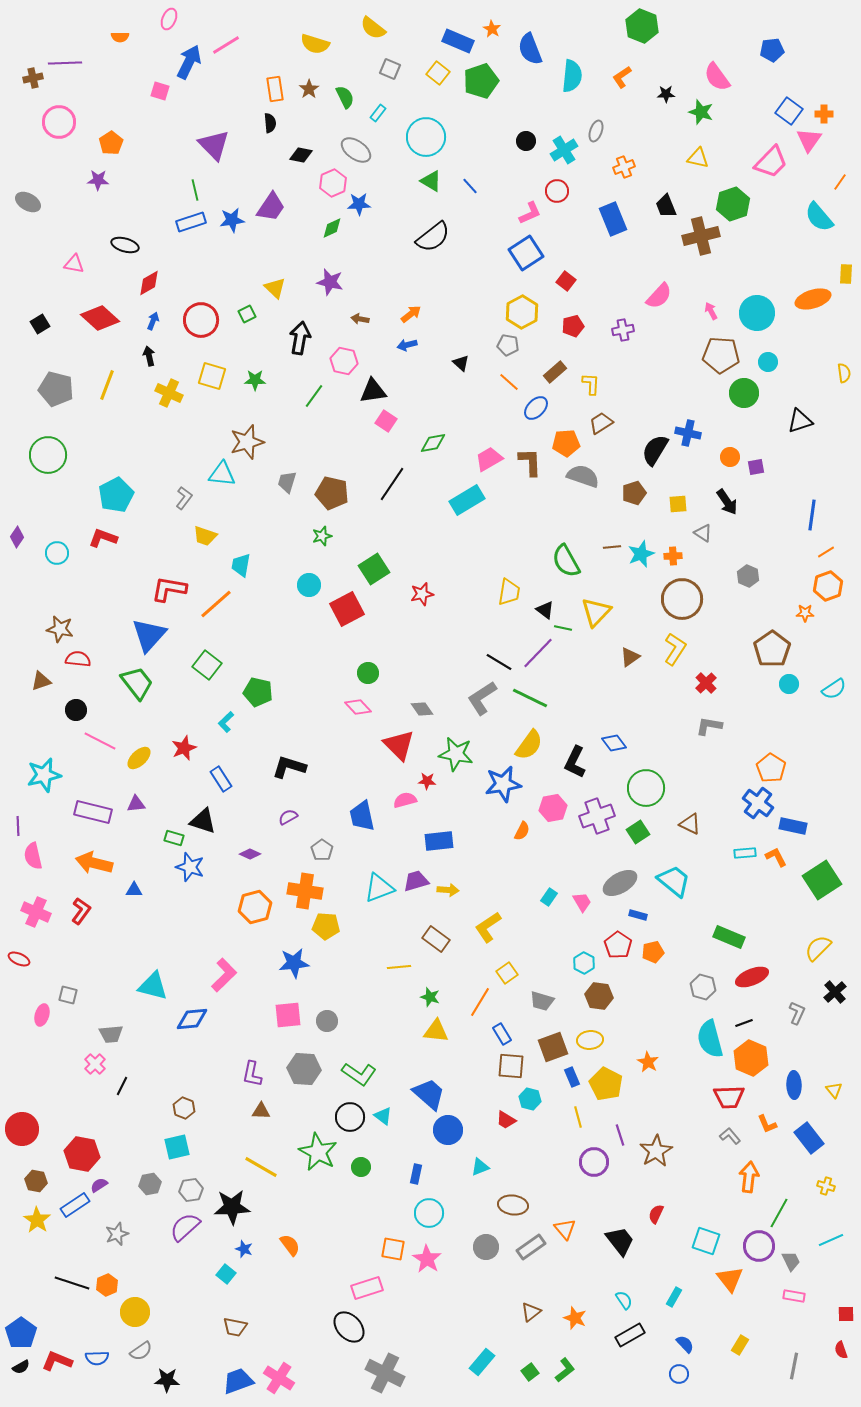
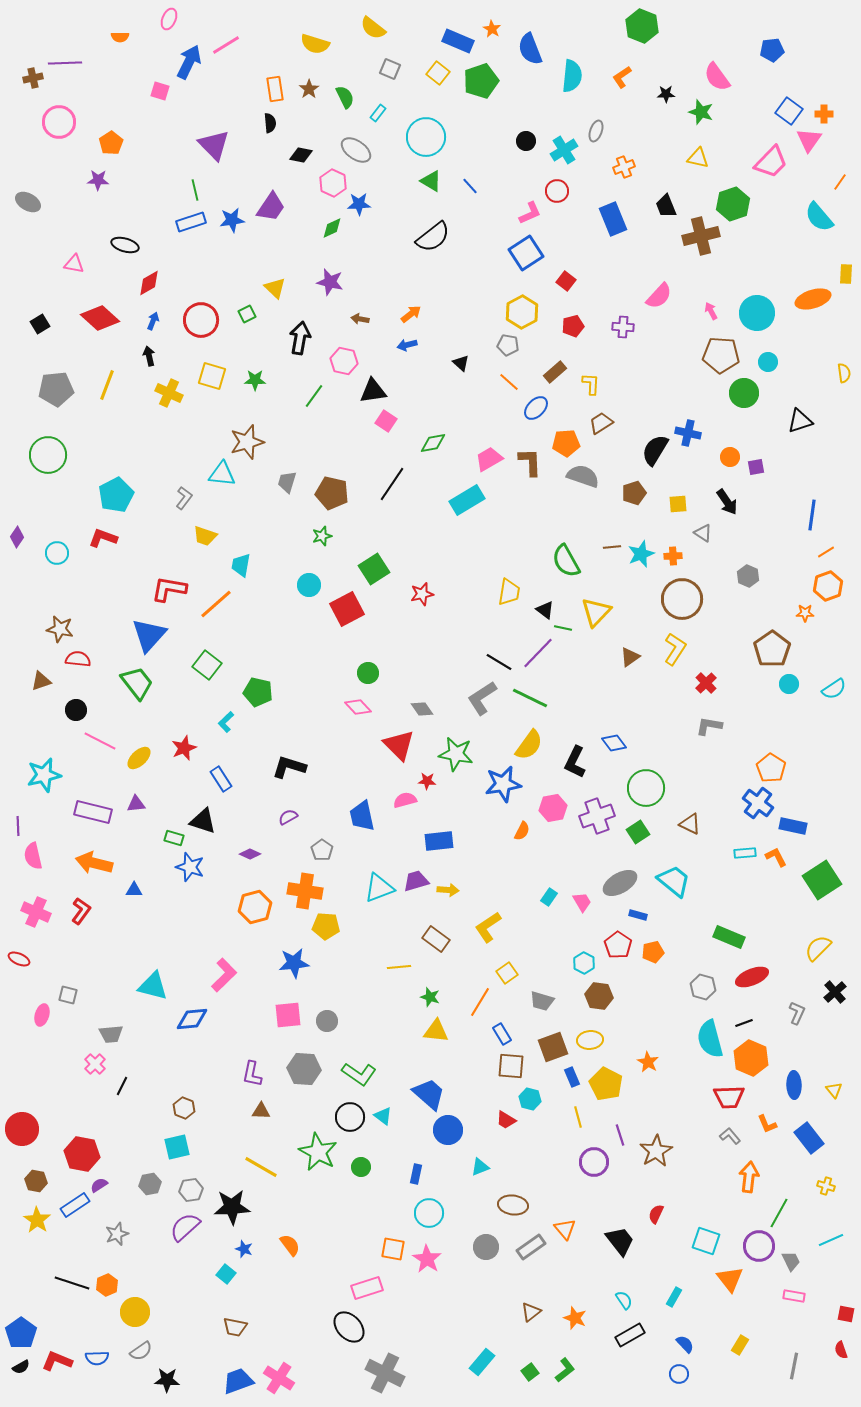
pink hexagon at (333, 183): rotated 12 degrees counterclockwise
purple cross at (623, 330): moved 3 px up; rotated 15 degrees clockwise
gray pentagon at (56, 389): rotated 20 degrees counterclockwise
red square at (846, 1314): rotated 12 degrees clockwise
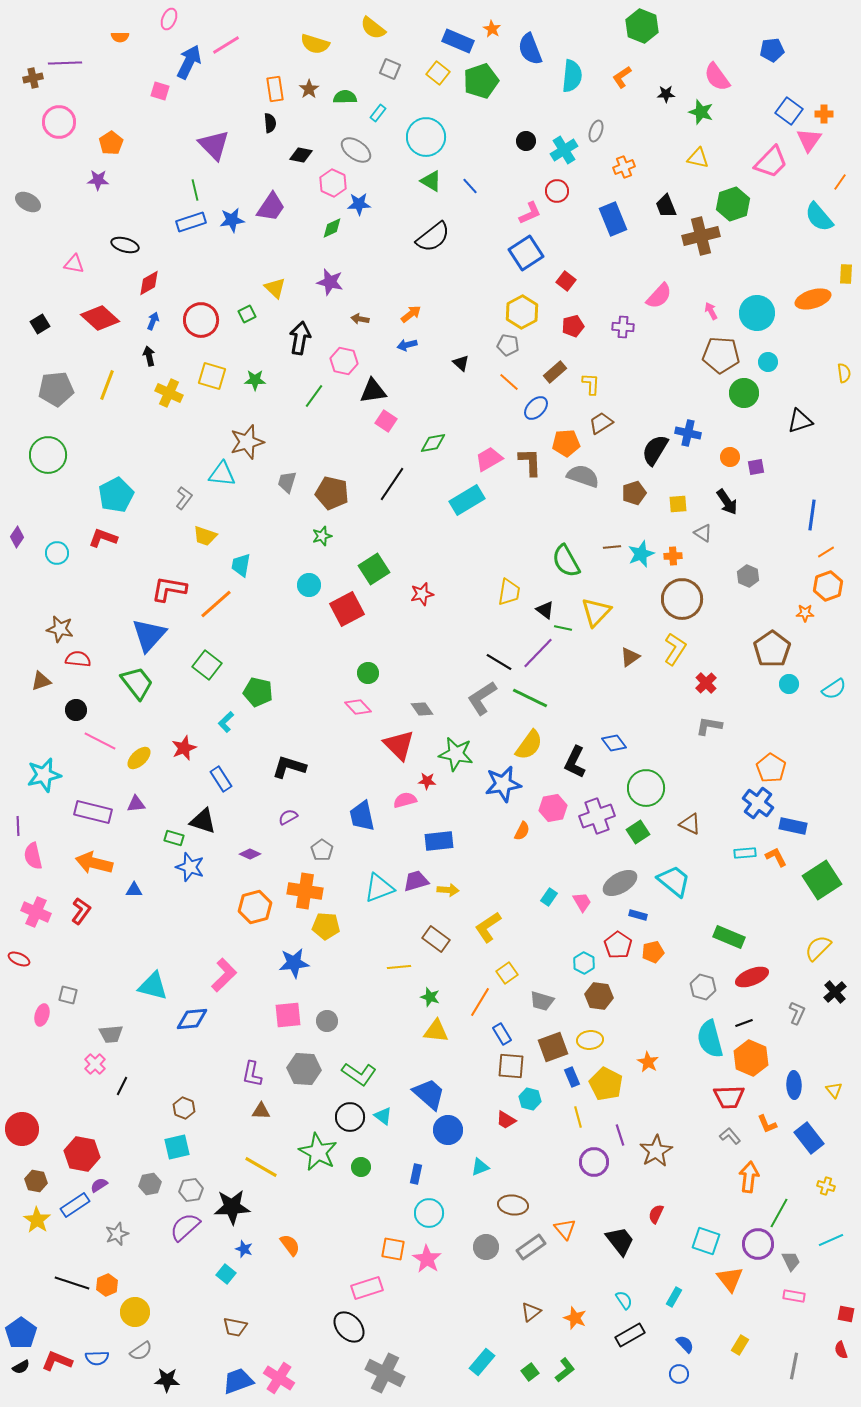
green semicircle at (345, 97): rotated 65 degrees counterclockwise
purple circle at (759, 1246): moved 1 px left, 2 px up
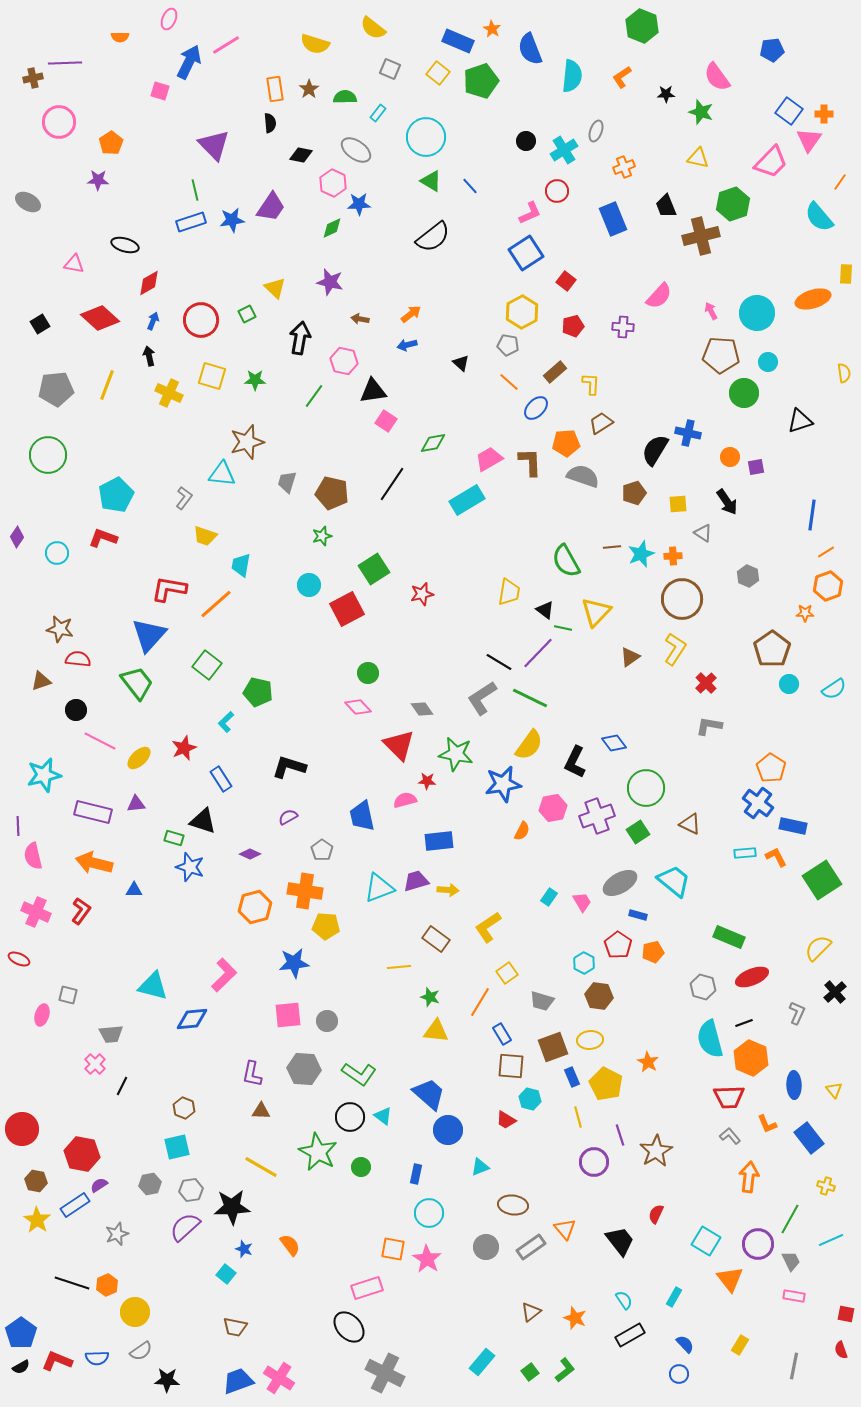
green line at (779, 1213): moved 11 px right, 6 px down
cyan square at (706, 1241): rotated 12 degrees clockwise
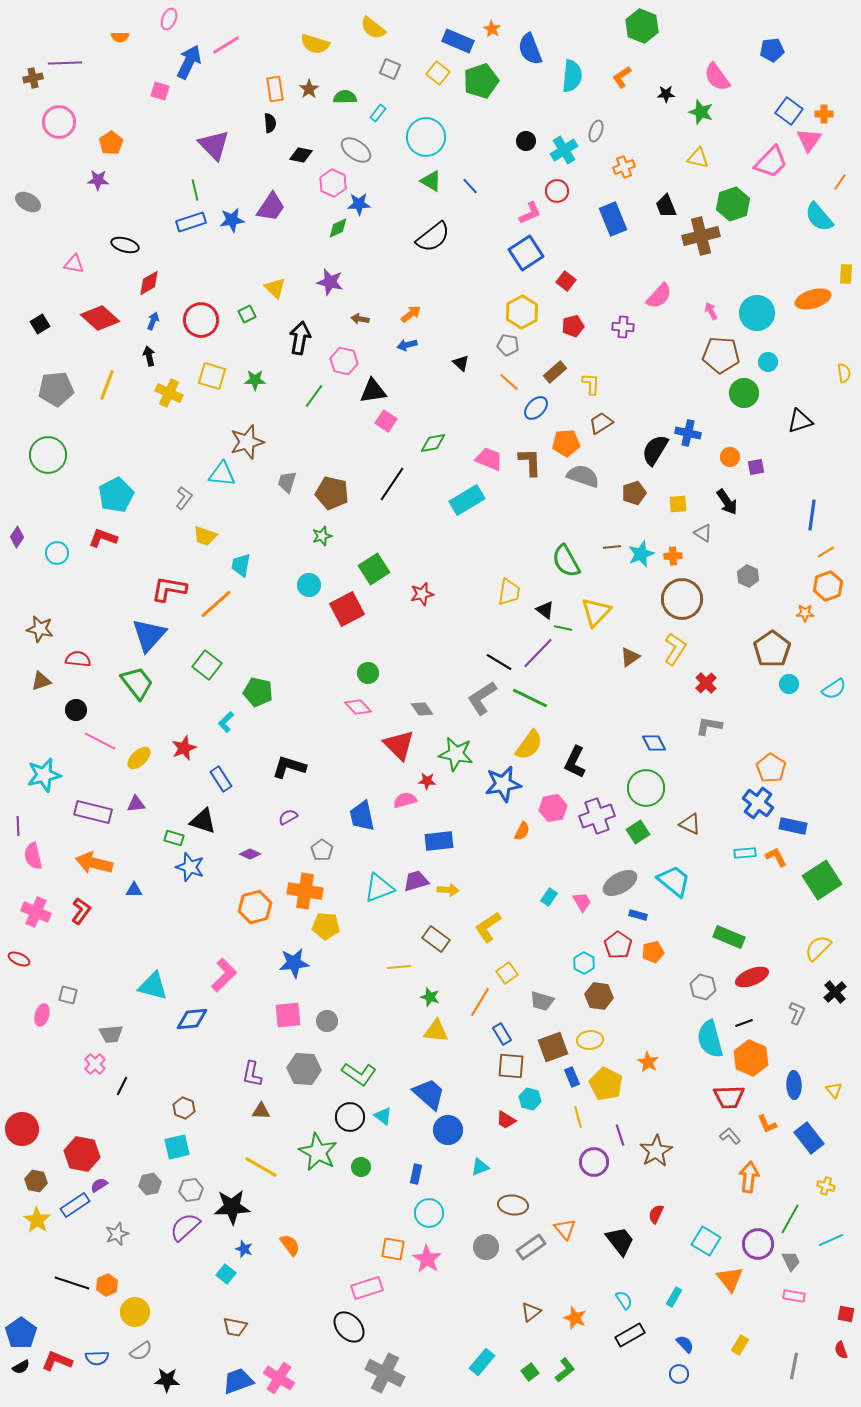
green diamond at (332, 228): moved 6 px right
pink trapezoid at (489, 459): rotated 52 degrees clockwise
brown star at (60, 629): moved 20 px left
blue diamond at (614, 743): moved 40 px right; rotated 10 degrees clockwise
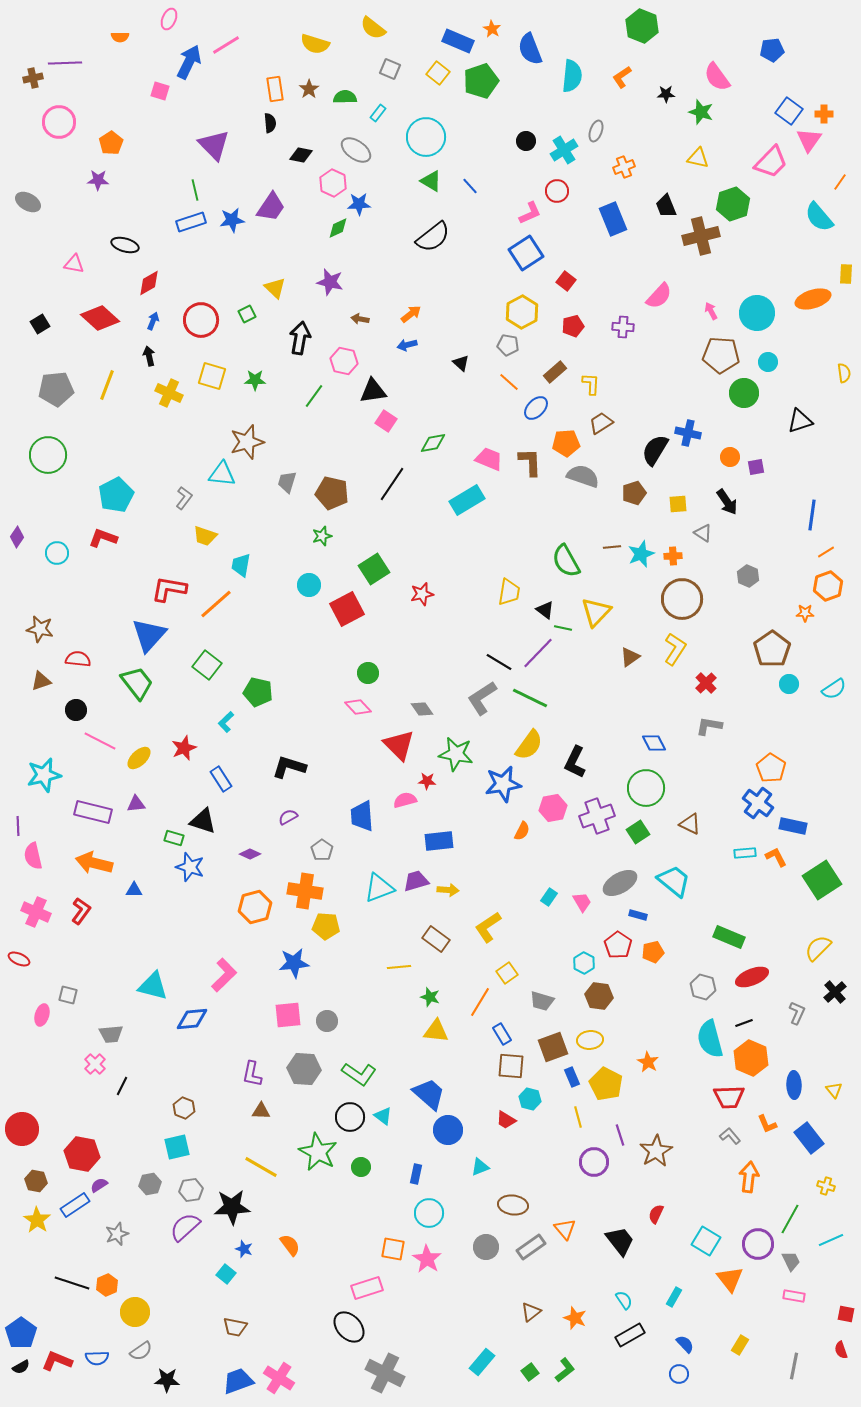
blue trapezoid at (362, 816): rotated 8 degrees clockwise
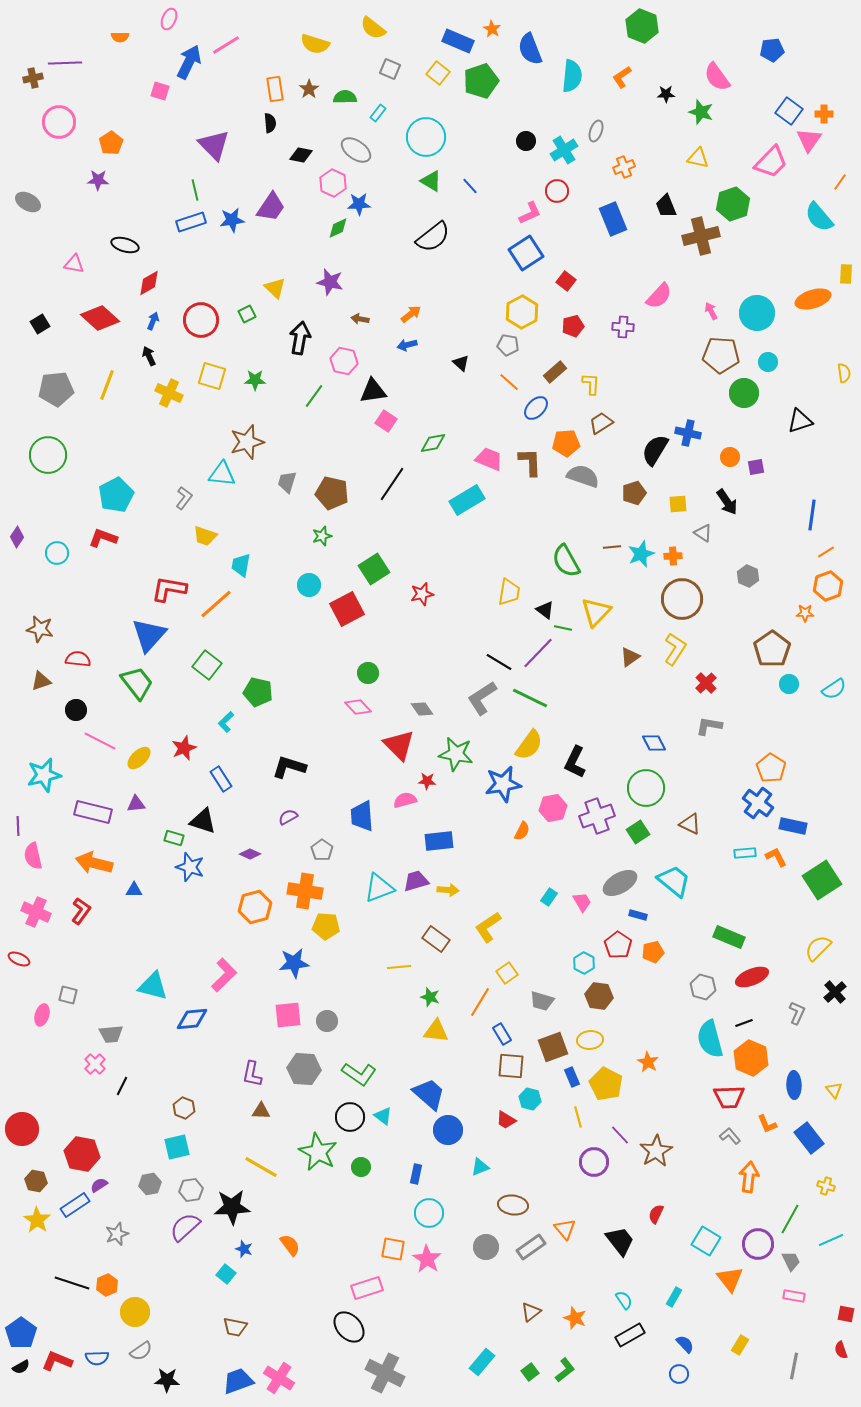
black arrow at (149, 356): rotated 12 degrees counterclockwise
purple line at (620, 1135): rotated 25 degrees counterclockwise
